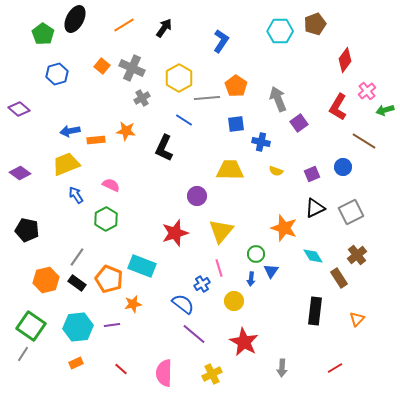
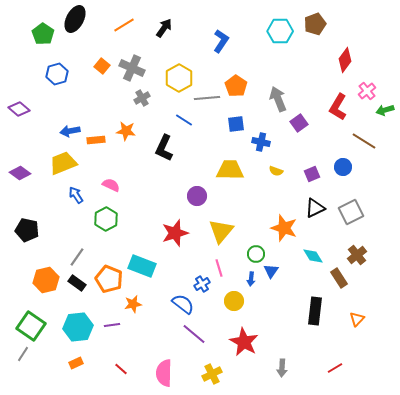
yellow trapezoid at (66, 164): moved 3 px left, 1 px up
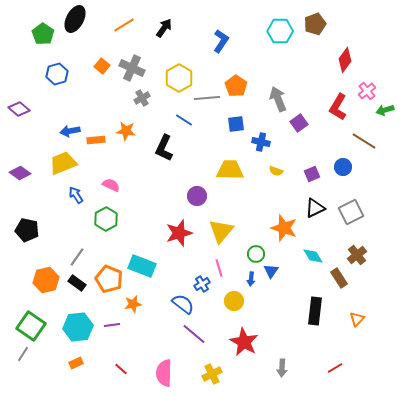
red star at (175, 233): moved 4 px right
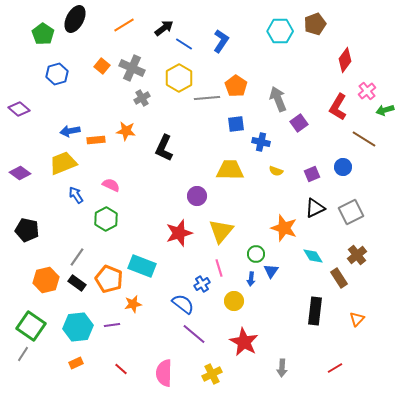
black arrow at (164, 28): rotated 18 degrees clockwise
blue line at (184, 120): moved 76 px up
brown line at (364, 141): moved 2 px up
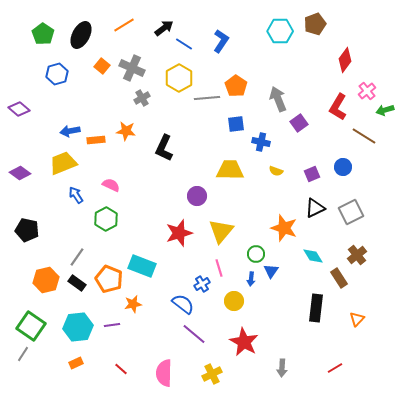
black ellipse at (75, 19): moved 6 px right, 16 px down
brown line at (364, 139): moved 3 px up
black rectangle at (315, 311): moved 1 px right, 3 px up
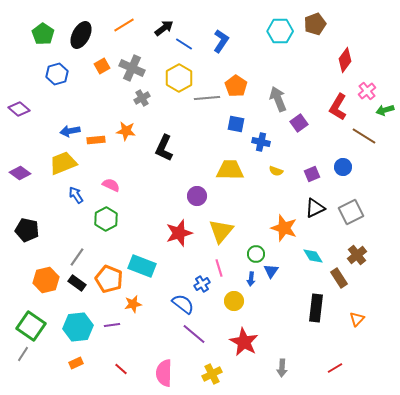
orange square at (102, 66): rotated 21 degrees clockwise
blue square at (236, 124): rotated 18 degrees clockwise
